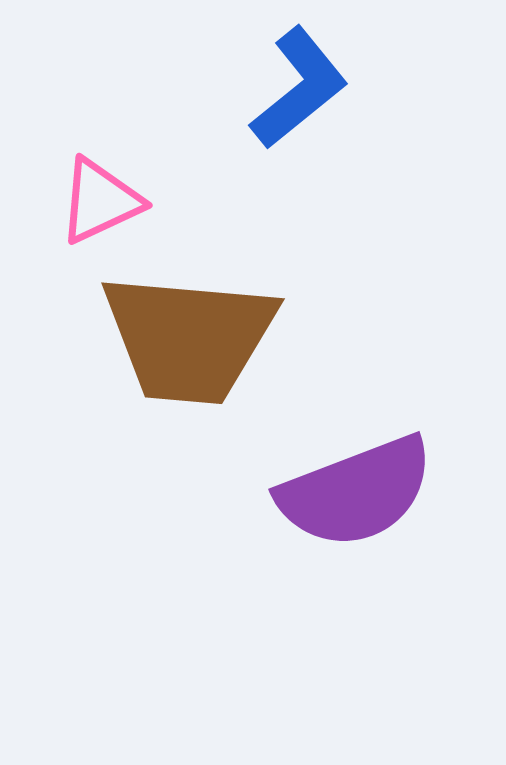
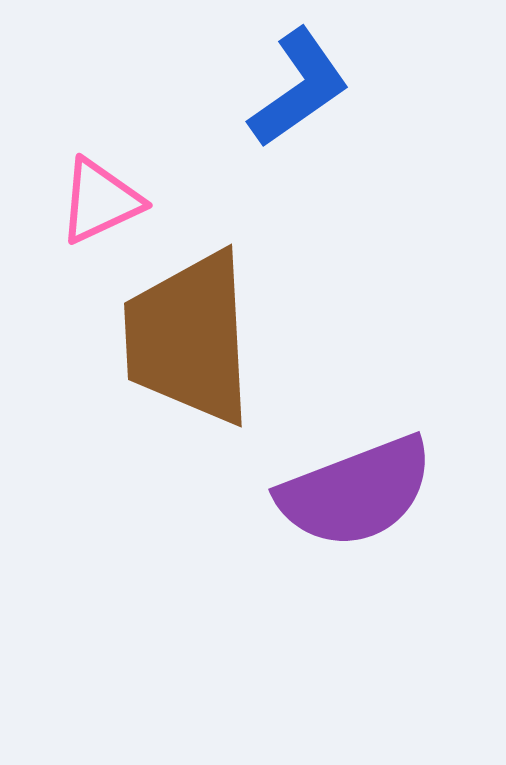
blue L-shape: rotated 4 degrees clockwise
brown trapezoid: rotated 82 degrees clockwise
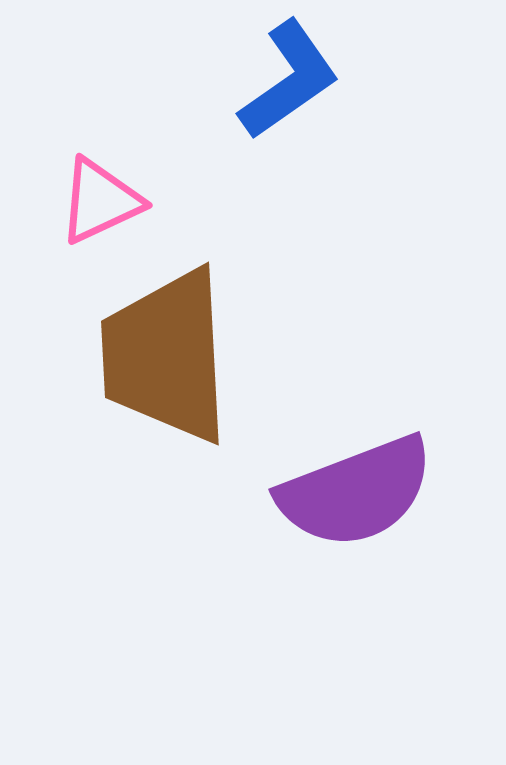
blue L-shape: moved 10 px left, 8 px up
brown trapezoid: moved 23 px left, 18 px down
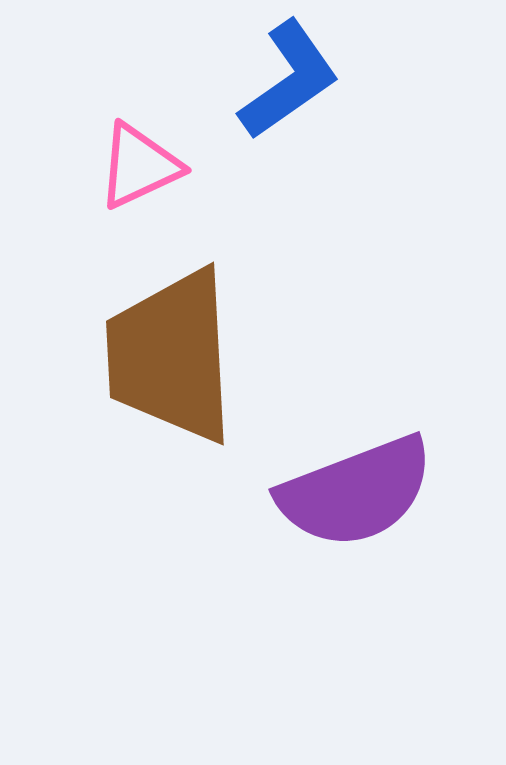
pink triangle: moved 39 px right, 35 px up
brown trapezoid: moved 5 px right
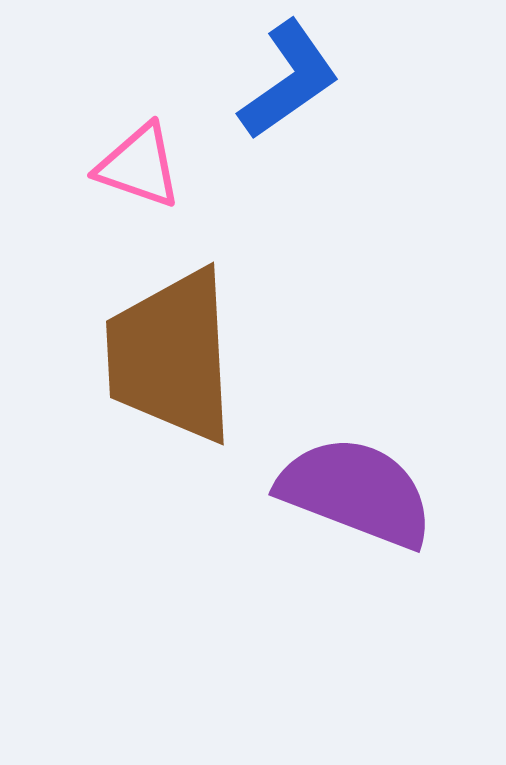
pink triangle: rotated 44 degrees clockwise
purple semicircle: rotated 138 degrees counterclockwise
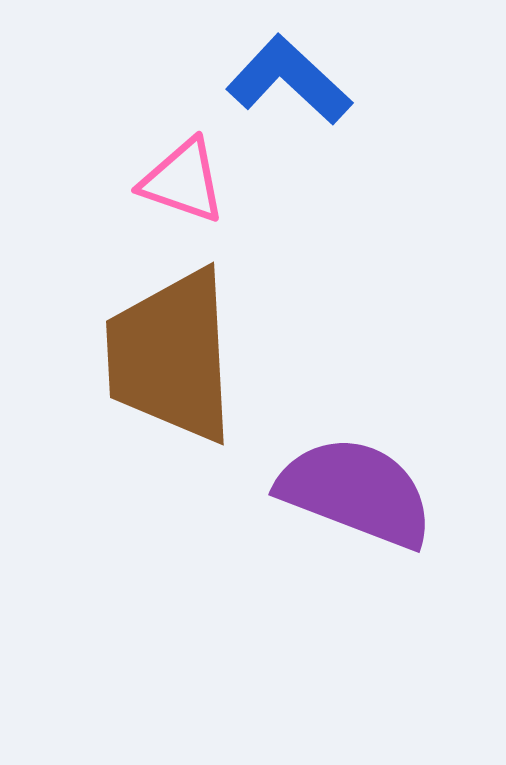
blue L-shape: rotated 102 degrees counterclockwise
pink triangle: moved 44 px right, 15 px down
